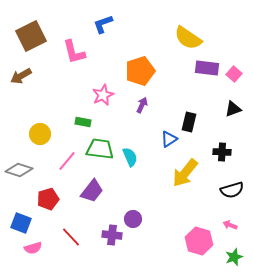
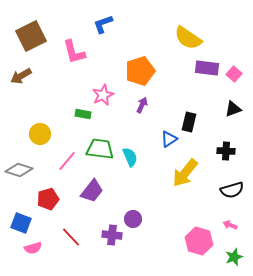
green rectangle: moved 8 px up
black cross: moved 4 px right, 1 px up
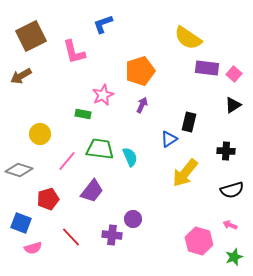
black triangle: moved 4 px up; rotated 12 degrees counterclockwise
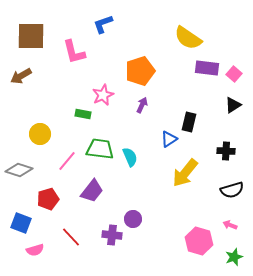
brown square: rotated 28 degrees clockwise
pink semicircle: moved 2 px right, 2 px down
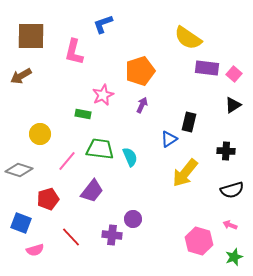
pink L-shape: rotated 28 degrees clockwise
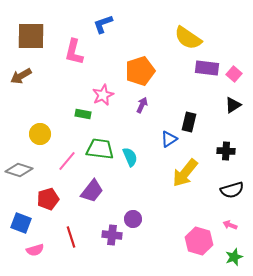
red line: rotated 25 degrees clockwise
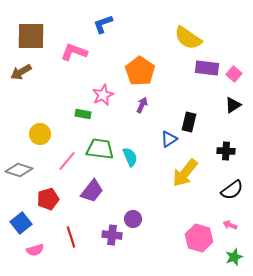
pink L-shape: rotated 96 degrees clockwise
orange pentagon: rotated 20 degrees counterclockwise
brown arrow: moved 4 px up
black semicircle: rotated 20 degrees counterclockwise
blue square: rotated 30 degrees clockwise
pink hexagon: moved 3 px up
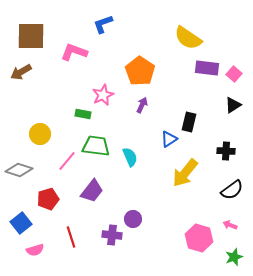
green trapezoid: moved 4 px left, 3 px up
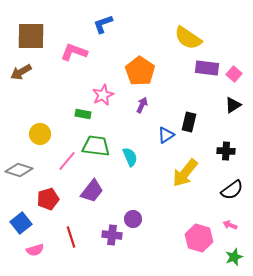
blue triangle: moved 3 px left, 4 px up
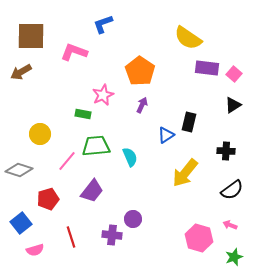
green trapezoid: rotated 12 degrees counterclockwise
